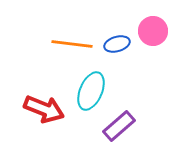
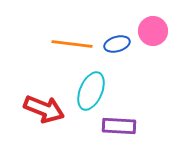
purple rectangle: rotated 44 degrees clockwise
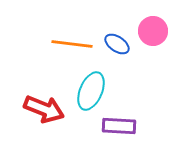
blue ellipse: rotated 50 degrees clockwise
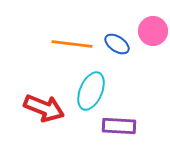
red arrow: moved 1 px up
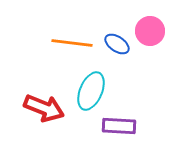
pink circle: moved 3 px left
orange line: moved 1 px up
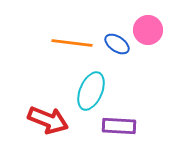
pink circle: moved 2 px left, 1 px up
red arrow: moved 4 px right, 12 px down
